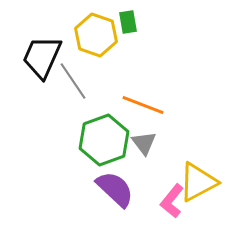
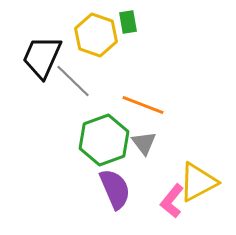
gray line: rotated 12 degrees counterclockwise
purple semicircle: rotated 24 degrees clockwise
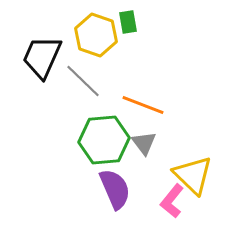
gray line: moved 10 px right
green hexagon: rotated 15 degrees clockwise
yellow triangle: moved 5 px left, 7 px up; rotated 48 degrees counterclockwise
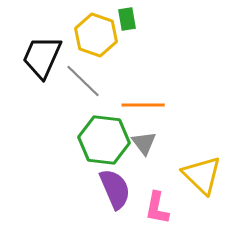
green rectangle: moved 1 px left, 3 px up
orange line: rotated 21 degrees counterclockwise
green hexagon: rotated 12 degrees clockwise
yellow triangle: moved 9 px right
pink L-shape: moved 15 px left, 7 px down; rotated 28 degrees counterclockwise
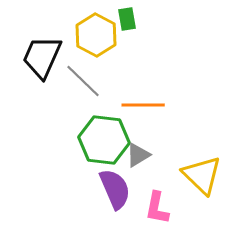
yellow hexagon: rotated 9 degrees clockwise
gray triangle: moved 6 px left, 12 px down; rotated 36 degrees clockwise
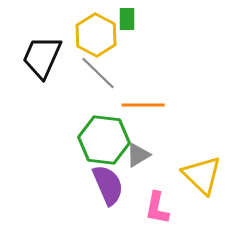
green rectangle: rotated 10 degrees clockwise
gray line: moved 15 px right, 8 px up
purple semicircle: moved 7 px left, 4 px up
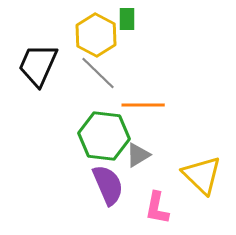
black trapezoid: moved 4 px left, 8 px down
green hexagon: moved 4 px up
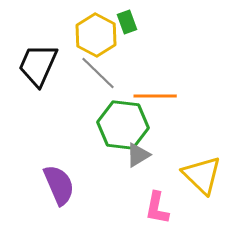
green rectangle: moved 3 px down; rotated 20 degrees counterclockwise
orange line: moved 12 px right, 9 px up
green hexagon: moved 19 px right, 11 px up
purple semicircle: moved 49 px left
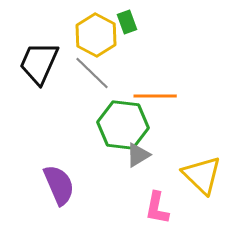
black trapezoid: moved 1 px right, 2 px up
gray line: moved 6 px left
